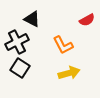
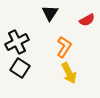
black triangle: moved 18 px right, 6 px up; rotated 36 degrees clockwise
orange L-shape: moved 1 px right, 2 px down; rotated 120 degrees counterclockwise
yellow arrow: rotated 80 degrees clockwise
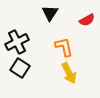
orange L-shape: rotated 45 degrees counterclockwise
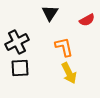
black square: rotated 36 degrees counterclockwise
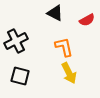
black triangle: moved 5 px right; rotated 36 degrees counterclockwise
black cross: moved 1 px left, 1 px up
black square: moved 8 px down; rotated 18 degrees clockwise
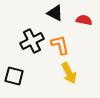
red semicircle: moved 3 px left; rotated 140 degrees counterclockwise
black cross: moved 16 px right
orange L-shape: moved 4 px left, 2 px up
black square: moved 6 px left
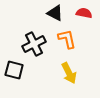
red semicircle: moved 7 px up
black cross: moved 2 px right, 3 px down
orange L-shape: moved 7 px right, 6 px up
black square: moved 6 px up
